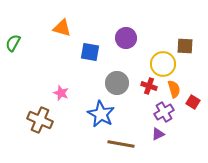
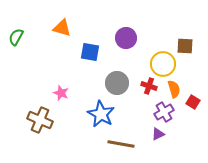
green semicircle: moved 3 px right, 6 px up
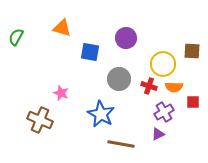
brown square: moved 7 px right, 5 px down
gray circle: moved 2 px right, 4 px up
orange semicircle: moved 2 px up; rotated 108 degrees clockwise
red square: rotated 32 degrees counterclockwise
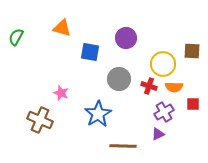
red square: moved 2 px down
blue star: moved 3 px left; rotated 12 degrees clockwise
brown line: moved 2 px right, 2 px down; rotated 8 degrees counterclockwise
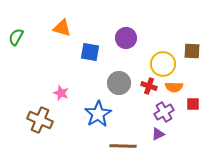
gray circle: moved 4 px down
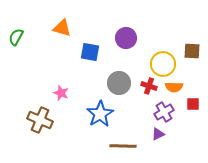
blue star: moved 2 px right
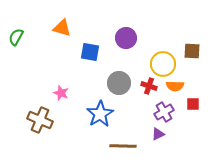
orange semicircle: moved 1 px right, 1 px up
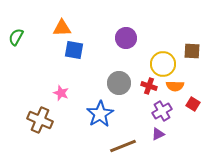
orange triangle: rotated 18 degrees counterclockwise
blue square: moved 16 px left, 2 px up
red square: rotated 32 degrees clockwise
purple cross: moved 2 px left, 1 px up
brown line: rotated 24 degrees counterclockwise
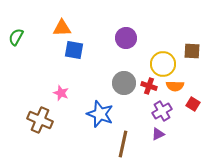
gray circle: moved 5 px right
blue star: rotated 20 degrees counterclockwise
brown line: moved 2 px up; rotated 56 degrees counterclockwise
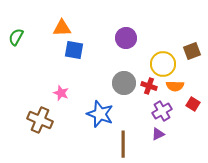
brown square: rotated 24 degrees counterclockwise
brown line: rotated 12 degrees counterclockwise
